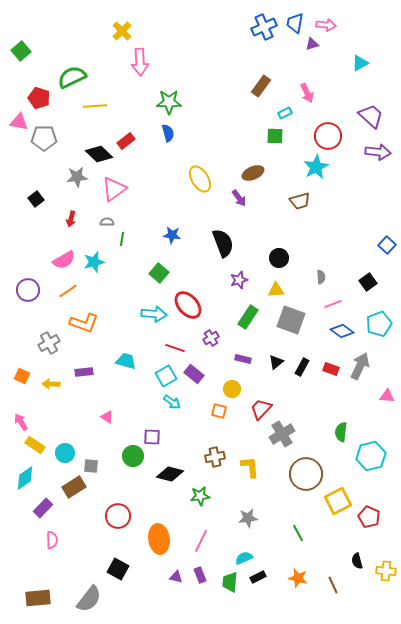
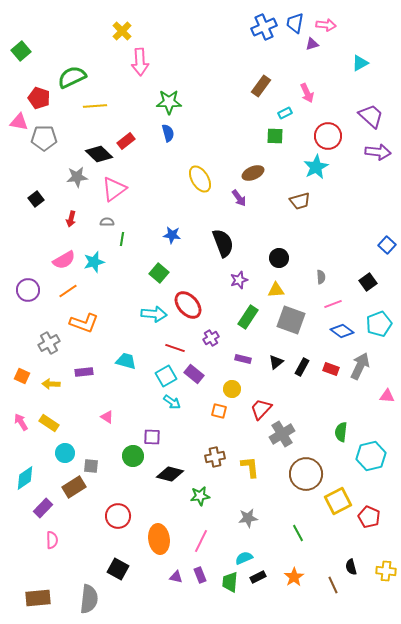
yellow rectangle at (35, 445): moved 14 px right, 22 px up
black semicircle at (357, 561): moved 6 px left, 6 px down
orange star at (298, 578): moved 4 px left, 1 px up; rotated 24 degrees clockwise
gray semicircle at (89, 599): rotated 32 degrees counterclockwise
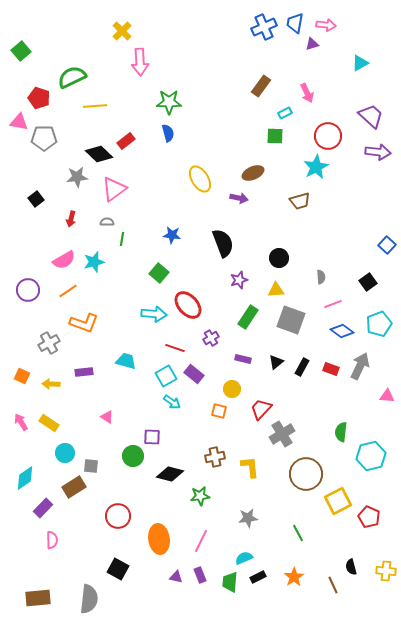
purple arrow at (239, 198): rotated 42 degrees counterclockwise
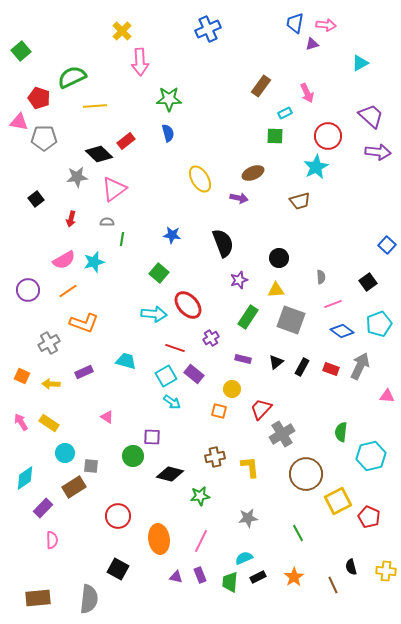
blue cross at (264, 27): moved 56 px left, 2 px down
green star at (169, 102): moved 3 px up
purple rectangle at (84, 372): rotated 18 degrees counterclockwise
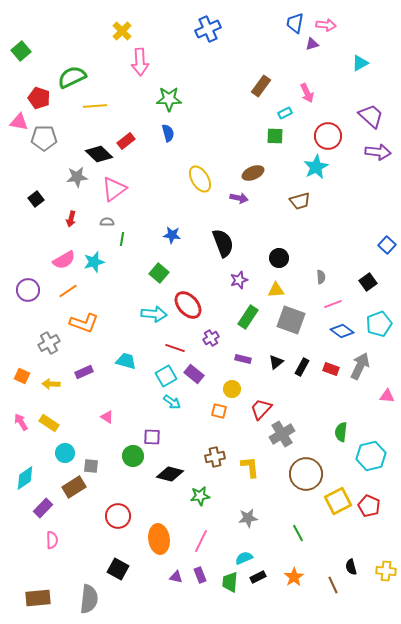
red pentagon at (369, 517): moved 11 px up
